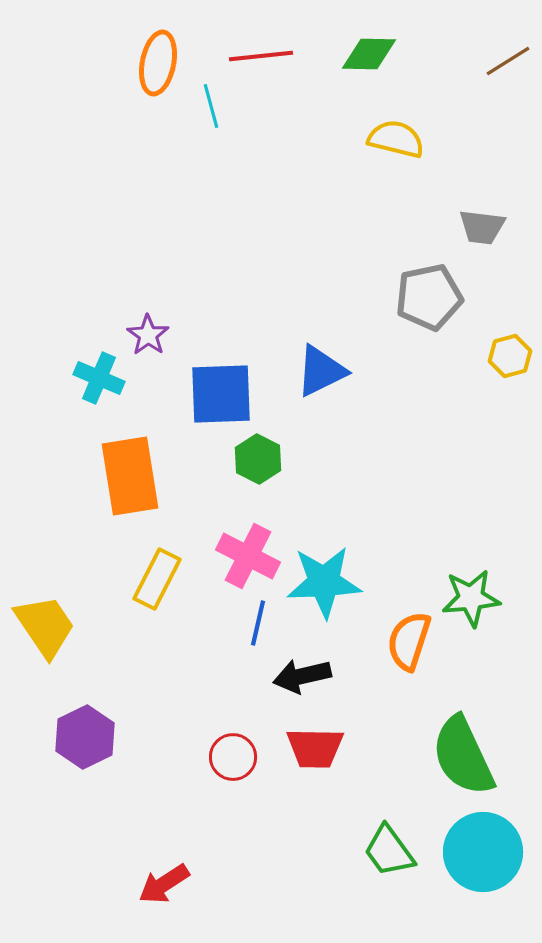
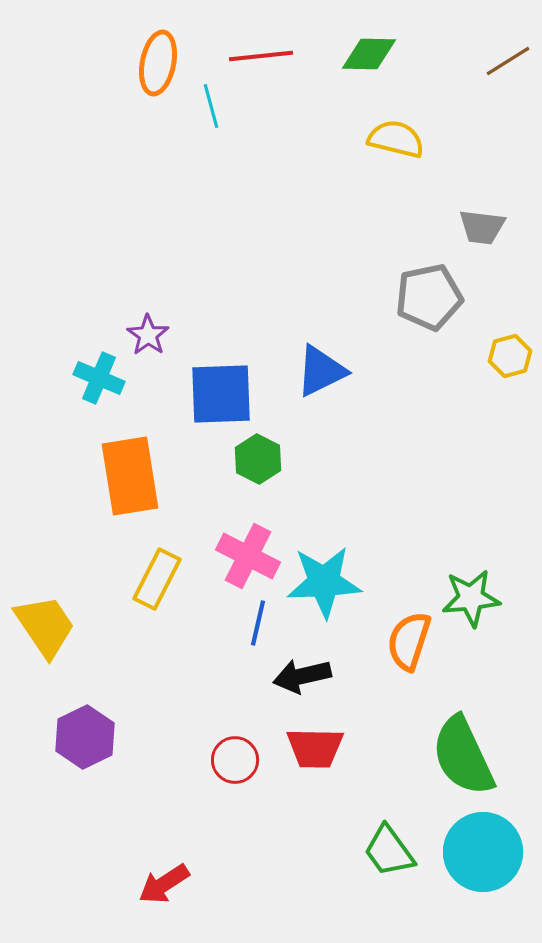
red circle: moved 2 px right, 3 px down
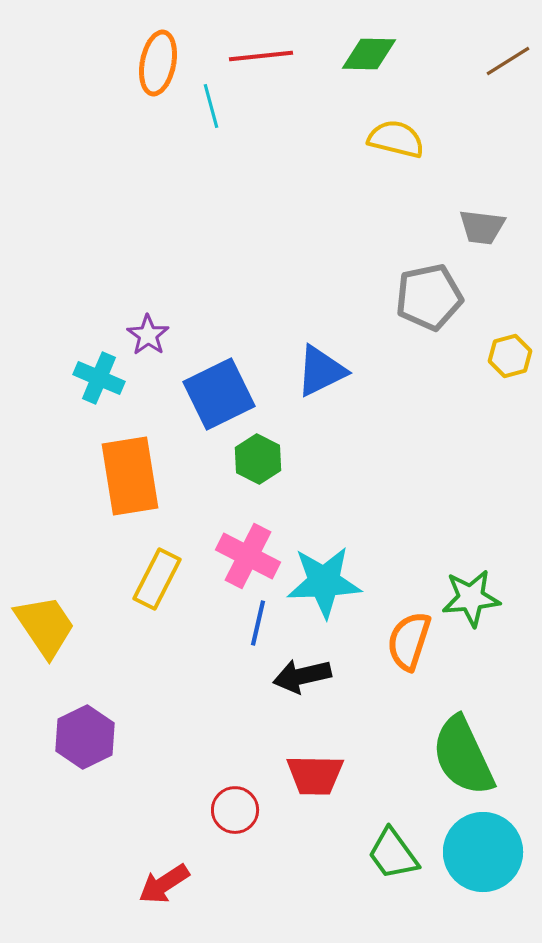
blue square: moved 2 px left; rotated 24 degrees counterclockwise
red trapezoid: moved 27 px down
red circle: moved 50 px down
green trapezoid: moved 4 px right, 3 px down
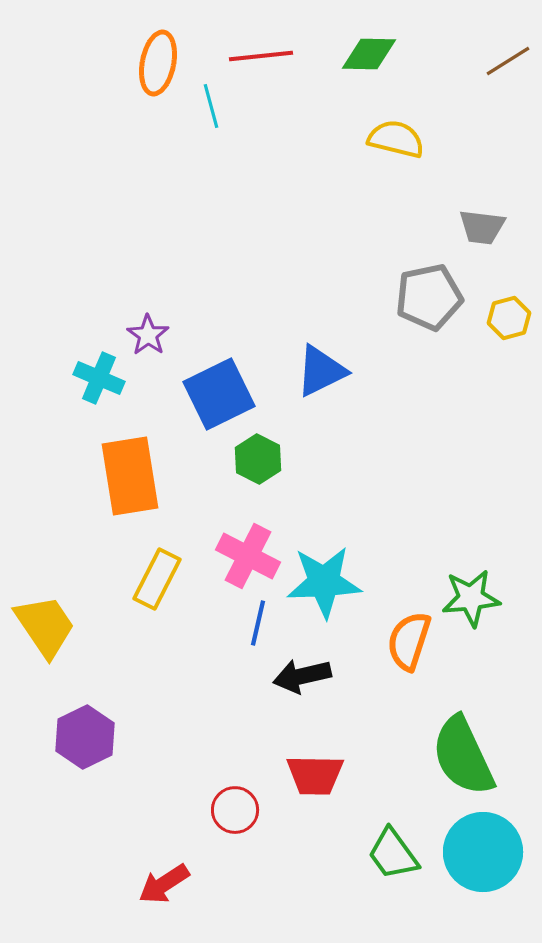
yellow hexagon: moved 1 px left, 38 px up
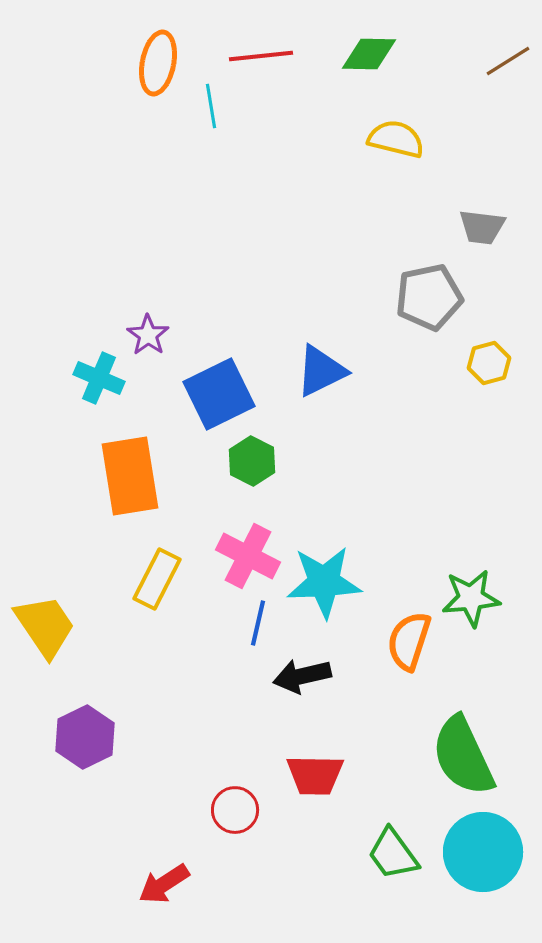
cyan line: rotated 6 degrees clockwise
yellow hexagon: moved 20 px left, 45 px down
green hexagon: moved 6 px left, 2 px down
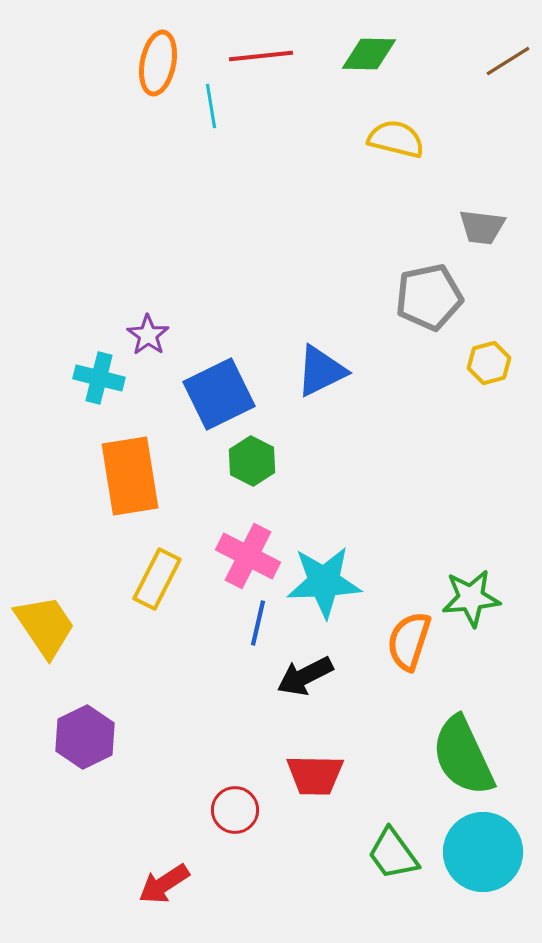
cyan cross: rotated 9 degrees counterclockwise
black arrow: moved 3 px right; rotated 14 degrees counterclockwise
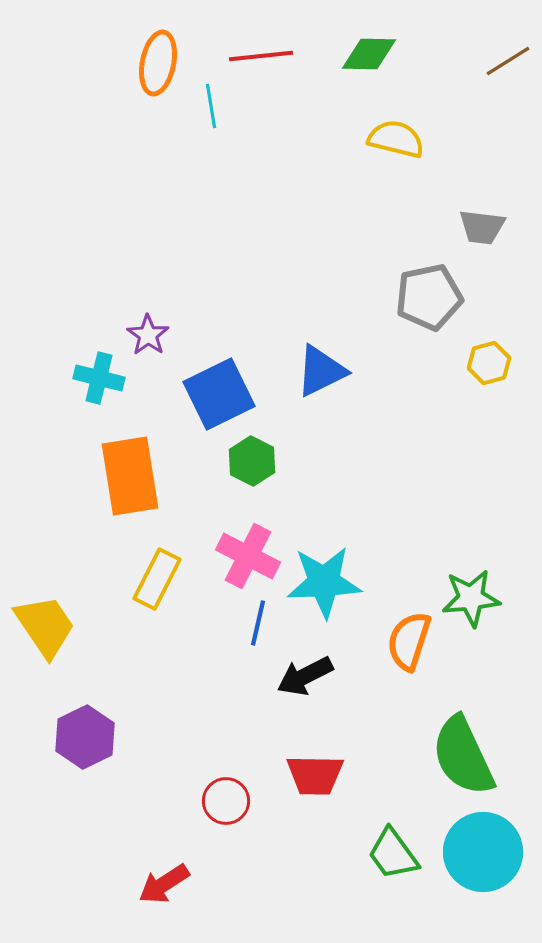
red circle: moved 9 px left, 9 px up
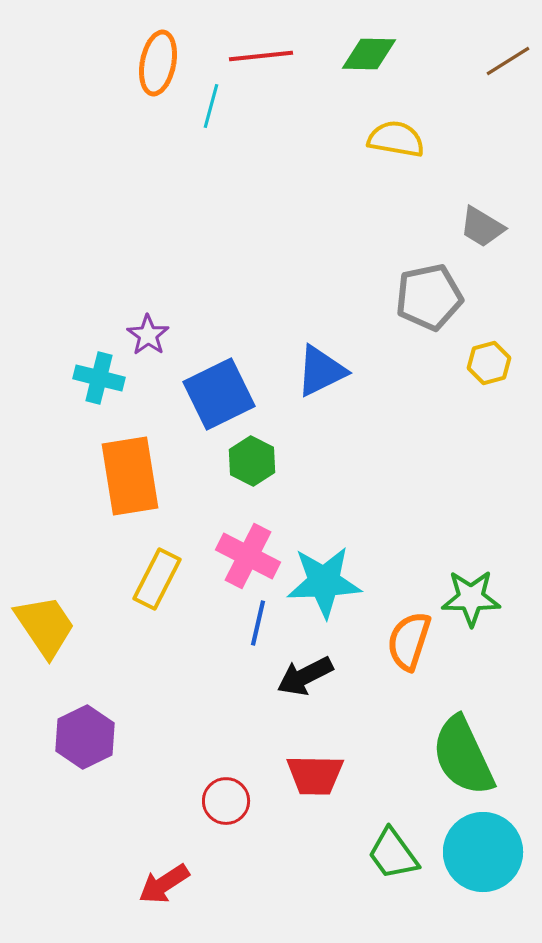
cyan line: rotated 24 degrees clockwise
yellow semicircle: rotated 4 degrees counterclockwise
gray trapezoid: rotated 24 degrees clockwise
green star: rotated 6 degrees clockwise
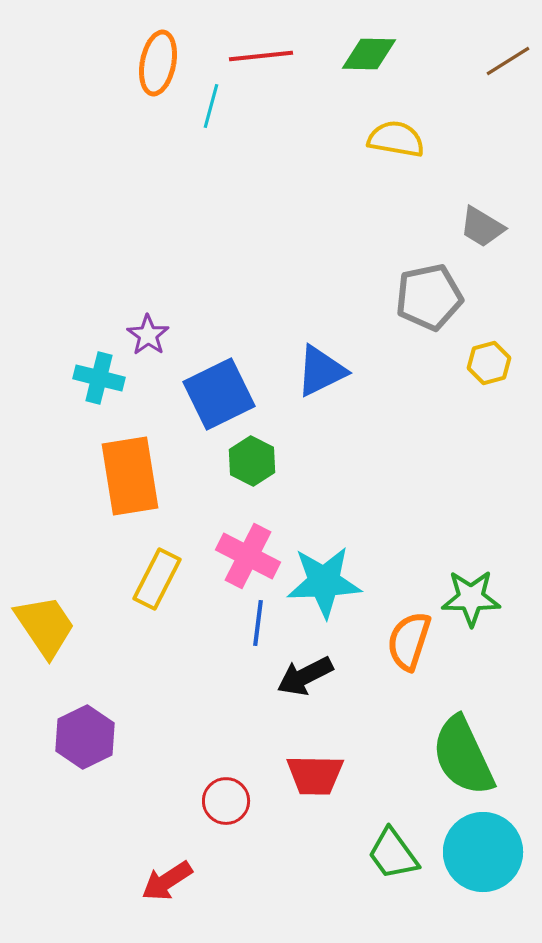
blue line: rotated 6 degrees counterclockwise
red arrow: moved 3 px right, 3 px up
